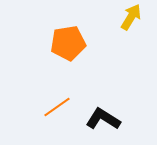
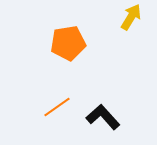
black L-shape: moved 2 px up; rotated 16 degrees clockwise
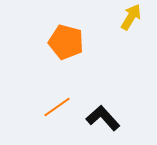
orange pentagon: moved 2 px left, 1 px up; rotated 24 degrees clockwise
black L-shape: moved 1 px down
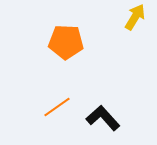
yellow arrow: moved 4 px right
orange pentagon: rotated 12 degrees counterclockwise
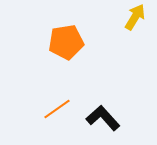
orange pentagon: rotated 12 degrees counterclockwise
orange line: moved 2 px down
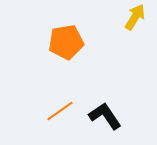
orange line: moved 3 px right, 2 px down
black L-shape: moved 2 px right, 2 px up; rotated 8 degrees clockwise
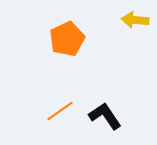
yellow arrow: moved 3 px down; rotated 116 degrees counterclockwise
orange pentagon: moved 1 px right, 3 px up; rotated 16 degrees counterclockwise
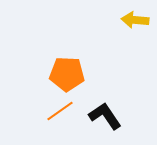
orange pentagon: moved 35 px down; rotated 28 degrees clockwise
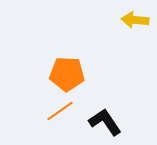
black L-shape: moved 6 px down
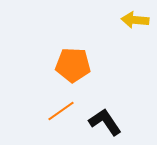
orange pentagon: moved 6 px right, 9 px up
orange line: moved 1 px right
